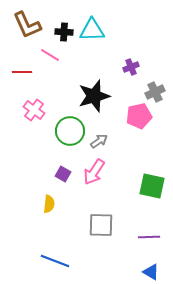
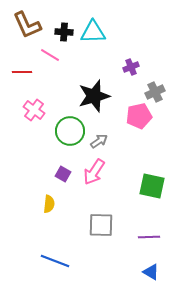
cyan triangle: moved 1 px right, 2 px down
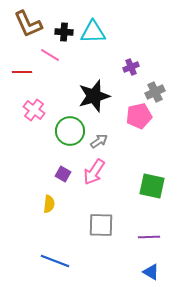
brown L-shape: moved 1 px right, 1 px up
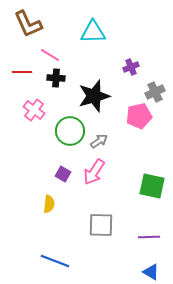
black cross: moved 8 px left, 46 px down
